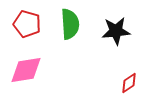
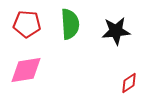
red pentagon: rotated 12 degrees counterclockwise
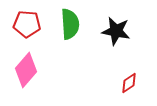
black star: rotated 16 degrees clockwise
pink diamond: rotated 40 degrees counterclockwise
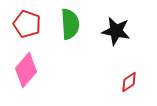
red pentagon: rotated 16 degrees clockwise
red diamond: moved 1 px up
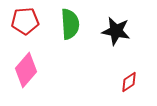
red pentagon: moved 2 px left, 3 px up; rotated 24 degrees counterclockwise
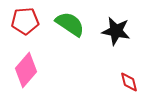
green semicircle: rotated 52 degrees counterclockwise
red diamond: rotated 70 degrees counterclockwise
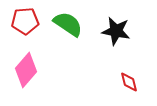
green semicircle: moved 2 px left
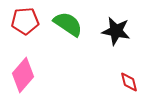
pink diamond: moved 3 px left, 5 px down
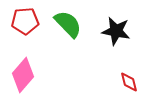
green semicircle: rotated 12 degrees clockwise
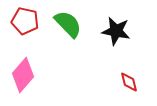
red pentagon: rotated 16 degrees clockwise
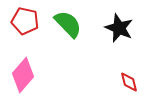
black star: moved 3 px right, 3 px up; rotated 12 degrees clockwise
